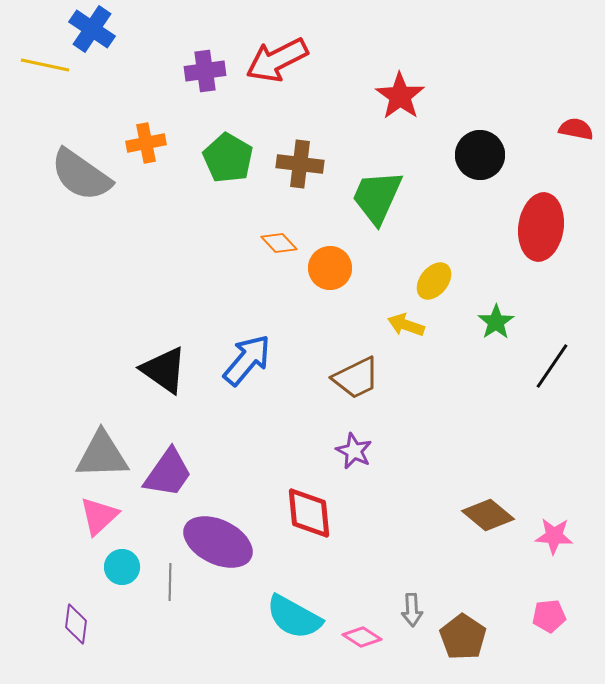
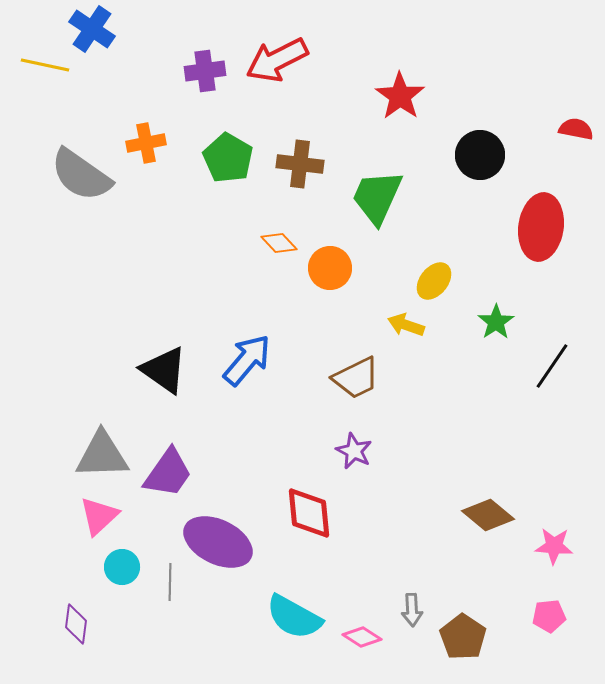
pink star: moved 10 px down
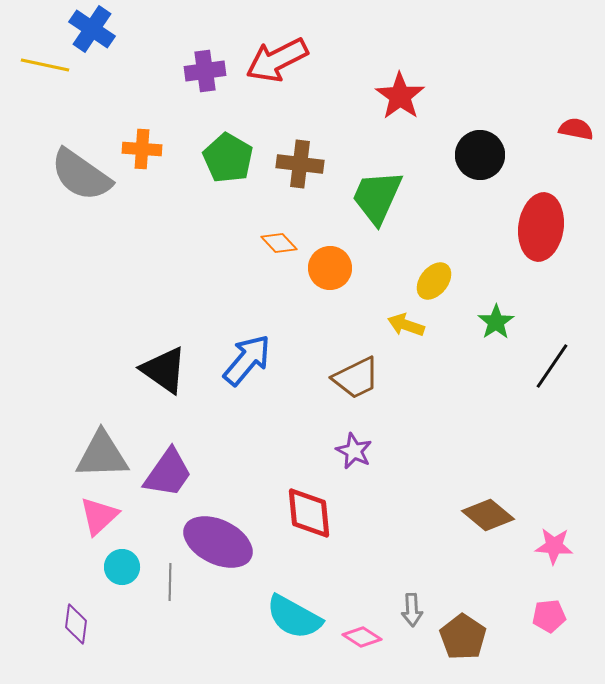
orange cross: moved 4 px left, 6 px down; rotated 15 degrees clockwise
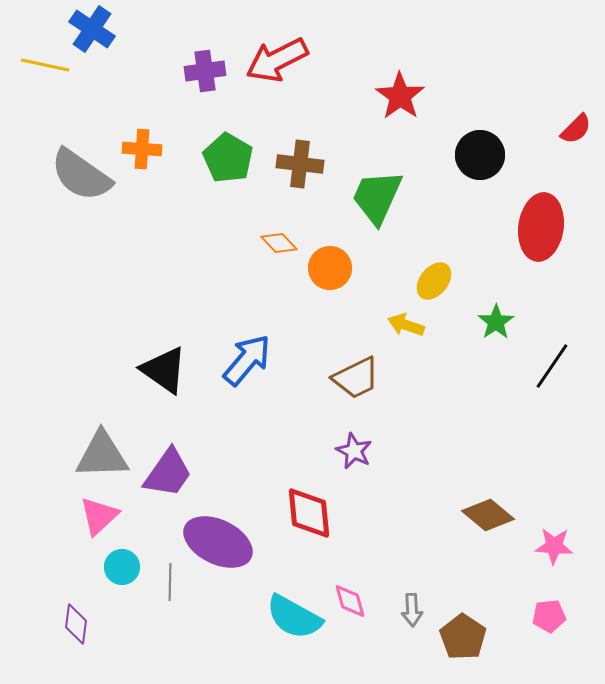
red semicircle: rotated 124 degrees clockwise
pink diamond: moved 12 px left, 36 px up; rotated 42 degrees clockwise
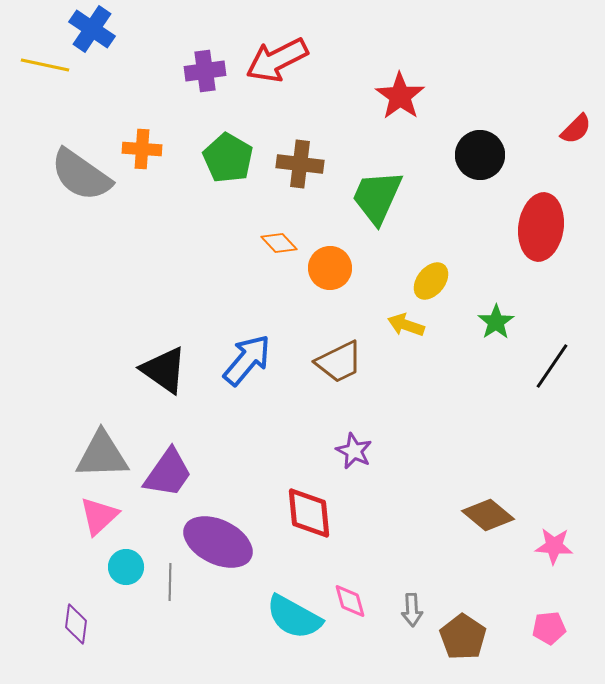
yellow ellipse: moved 3 px left
brown trapezoid: moved 17 px left, 16 px up
cyan circle: moved 4 px right
pink pentagon: moved 12 px down
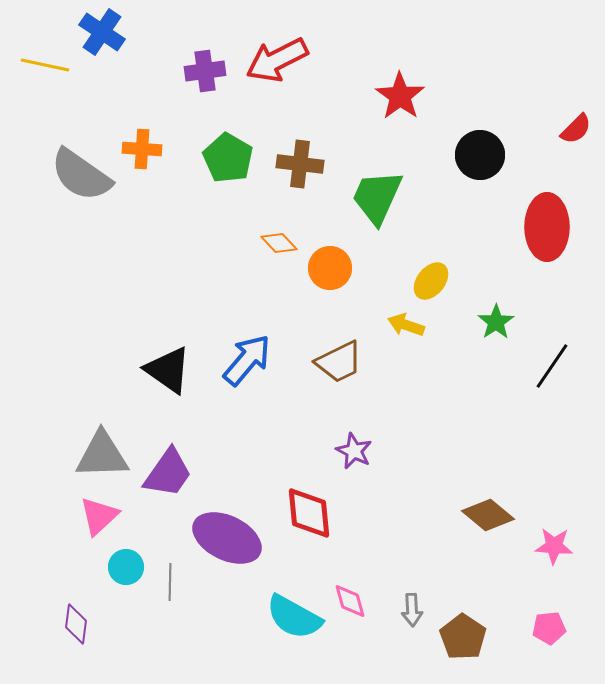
blue cross: moved 10 px right, 3 px down
red ellipse: moved 6 px right; rotated 8 degrees counterclockwise
black triangle: moved 4 px right
purple ellipse: moved 9 px right, 4 px up
